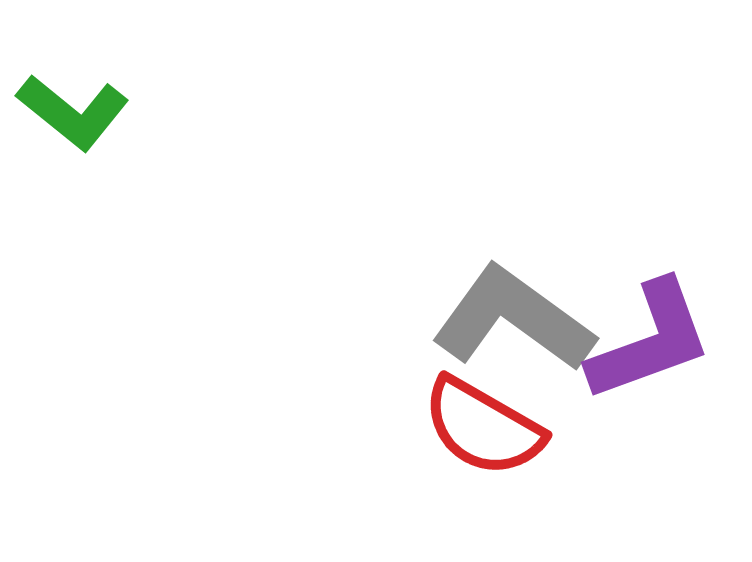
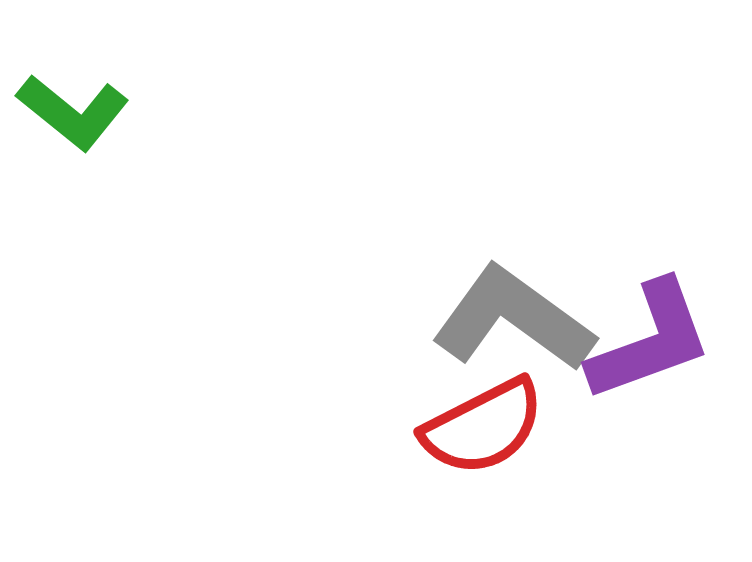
red semicircle: rotated 57 degrees counterclockwise
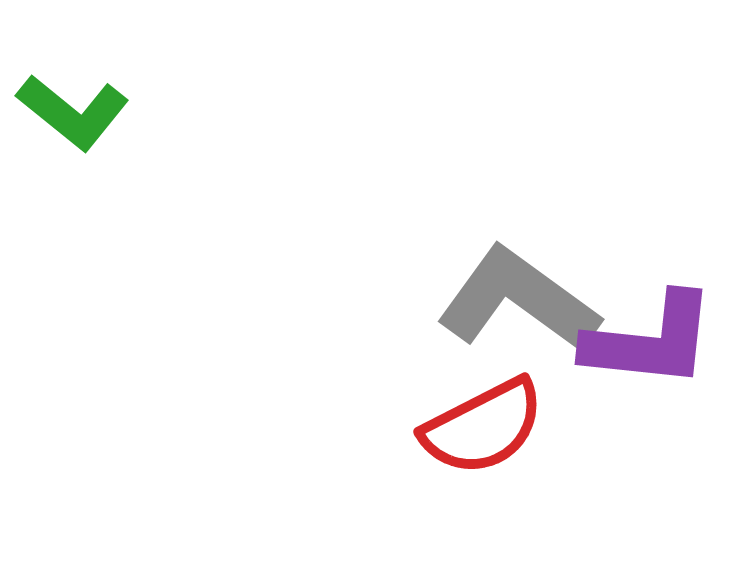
gray L-shape: moved 5 px right, 19 px up
purple L-shape: rotated 26 degrees clockwise
